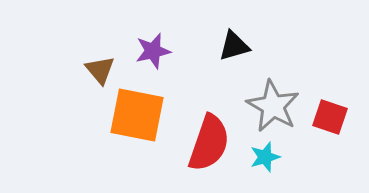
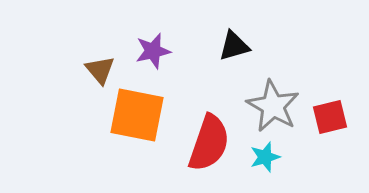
red square: rotated 33 degrees counterclockwise
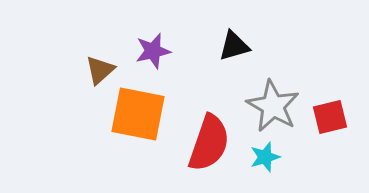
brown triangle: rotated 28 degrees clockwise
orange square: moved 1 px right, 1 px up
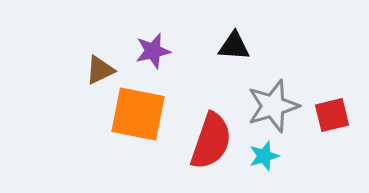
black triangle: rotated 20 degrees clockwise
brown triangle: rotated 16 degrees clockwise
gray star: rotated 26 degrees clockwise
red square: moved 2 px right, 2 px up
red semicircle: moved 2 px right, 2 px up
cyan star: moved 1 px left, 1 px up
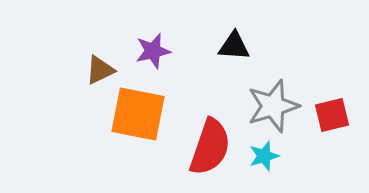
red semicircle: moved 1 px left, 6 px down
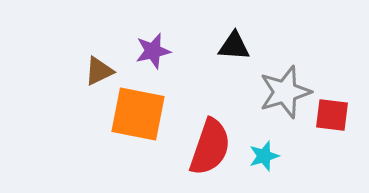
brown triangle: moved 1 px left, 1 px down
gray star: moved 12 px right, 14 px up
red square: rotated 21 degrees clockwise
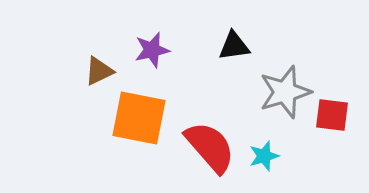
black triangle: rotated 12 degrees counterclockwise
purple star: moved 1 px left, 1 px up
orange square: moved 1 px right, 4 px down
red semicircle: rotated 60 degrees counterclockwise
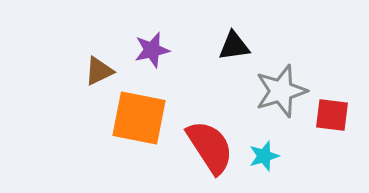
gray star: moved 4 px left, 1 px up
red semicircle: rotated 8 degrees clockwise
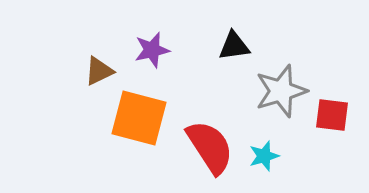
orange square: rotated 4 degrees clockwise
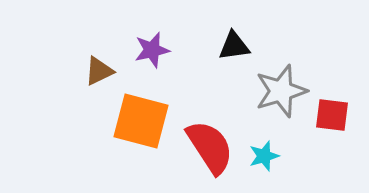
orange square: moved 2 px right, 3 px down
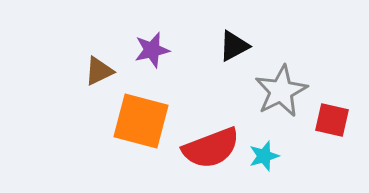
black triangle: rotated 20 degrees counterclockwise
gray star: rotated 10 degrees counterclockwise
red square: moved 5 px down; rotated 6 degrees clockwise
red semicircle: moved 1 px right, 1 px down; rotated 102 degrees clockwise
